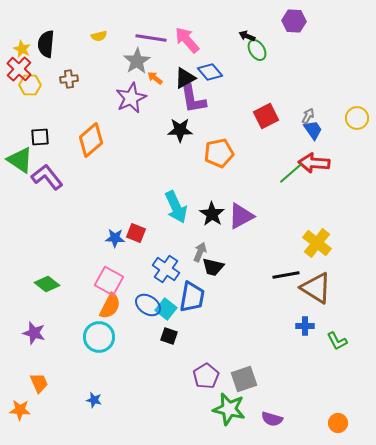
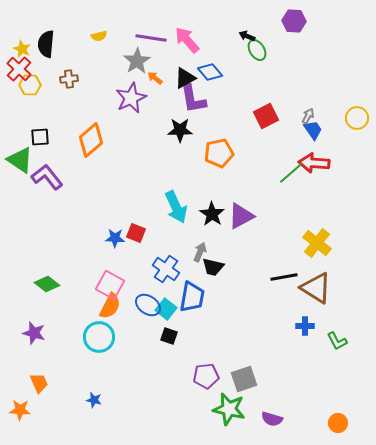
black line at (286, 275): moved 2 px left, 2 px down
pink square at (109, 281): moved 1 px right, 4 px down
purple pentagon at (206, 376): rotated 25 degrees clockwise
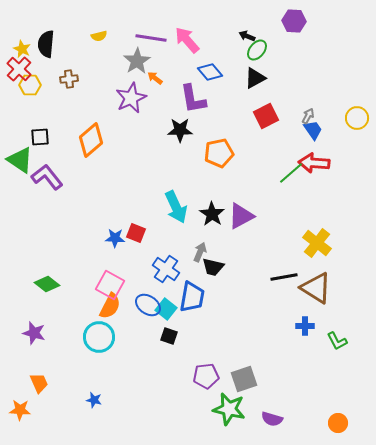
green ellipse at (257, 50): rotated 70 degrees clockwise
black triangle at (185, 78): moved 70 px right
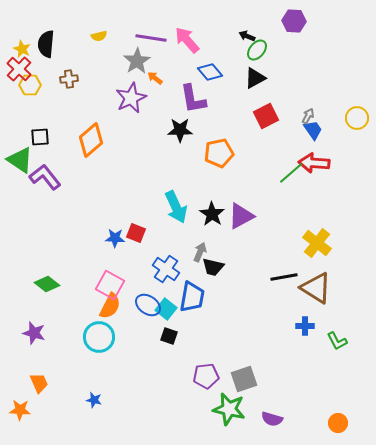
purple L-shape at (47, 177): moved 2 px left
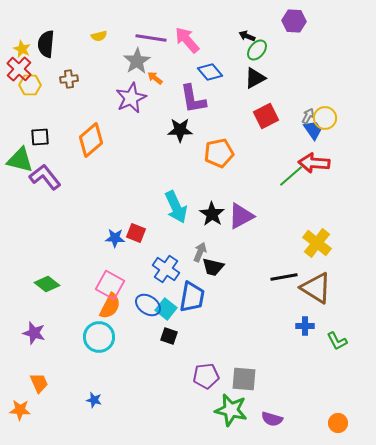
yellow circle at (357, 118): moved 32 px left
green triangle at (20, 160): rotated 20 degrees counterclockwise
green line at (291, 173): moved 3 px down
gray square at (244, 379): rotated 24 degrees clockwise
green star at (229, 409): moved 2 px right, 1 px down
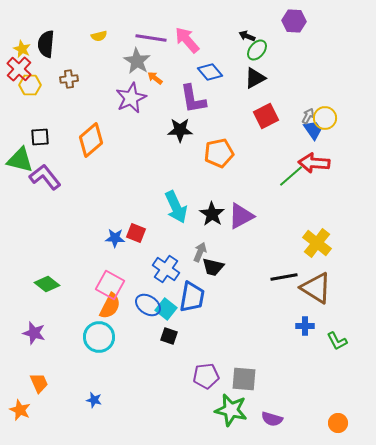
gray star at (137, 61): rotated 8 degrees counterclockwise
orange star at (20, 410): rotated 20 degrees clockwise
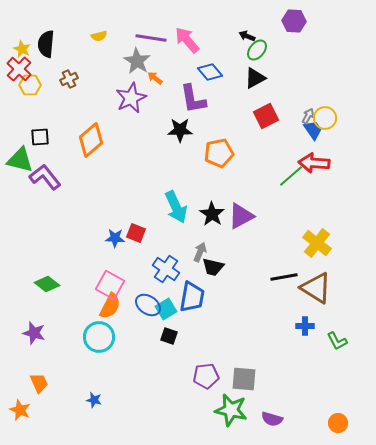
brown cross at (69, 79): rotated 18 degrees counterclockwise
cyan square at (166, 309): rotated 20 degrees clockwise
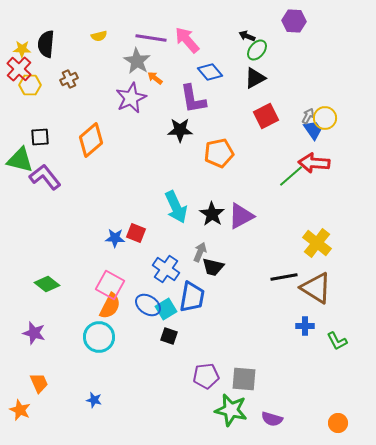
yellow star at (22, 49): rotated 24 degrees counterclockwise
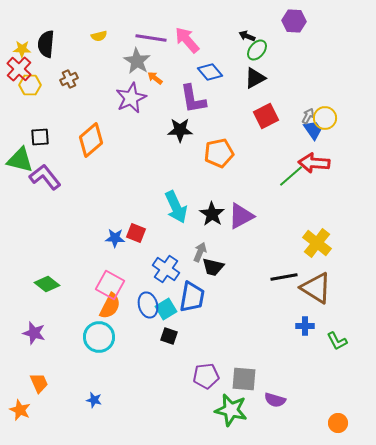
blue ellipse at (148, 305): rotated 40 degrees clockwise
purple semicircle at (272, 419): moved 3 px right, 19 px up
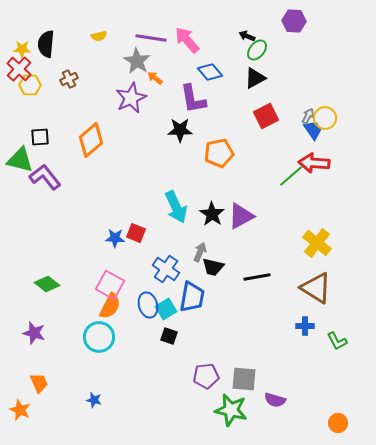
black line at (284, 277): moved 27 px left
